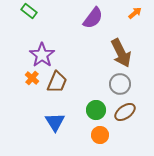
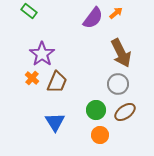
orange arrow: moved 19 px left
purple star: moved 1 px up
gray circle: moved 2 px left
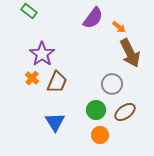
orange arrow: moved 3 px right, 14 px down; rotated 80 degrees clockwise
brown arrow: moved 9 px right
gray circle: moved 6 px left
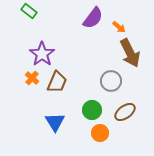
gray circle: moved 1 px left, 3 px up
green circle: moved 4 px left
orange circle: moved 2 px up
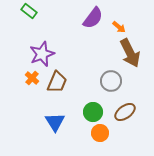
purple star: rotated 15 degrees clockwise
green circle: moved 1 px right, 2 px down
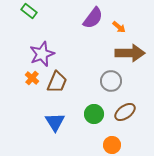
brown arrow: rotated 64 degrees counterclockwise
green circle: moved 1 px right, 2 px down
orange circle: moved 12 px right, 12 px down
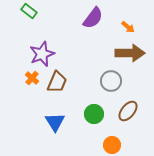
orange arrow: moved 9 px right
brown ellipse: moved 3 px right, 1 px up; rotated 15 degrees counterclockwise
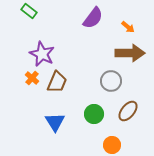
purple star: rotated 25 degrees counterclockwise
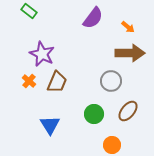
orange cross: moved 3 px left, 3 px down
blue triangle: moved 5 px left, 3 px down
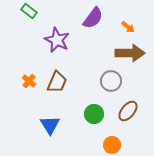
purple star: moved 15 px right, 14 px up
